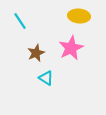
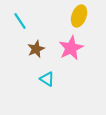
yellow ellipse: rotated 75 degrees counterclockwise
brown star: moved 4 px up
cyan triangle: moved 1 px right, 1 px down
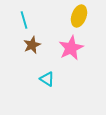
cyan line: moved 4 px right, 1 px up; rotated 18 degrees clockwise
brown star: moved 4 px left, 4 px up
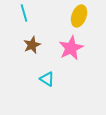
cyan line: moved 7 px up
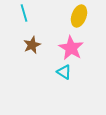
pink star: rotated 15 degrees counterclockwise
cyan triangle: moved 17 px right, 7 px up
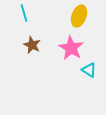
brown star: rotated 24 degrees counterclockwise
cyan triangle: moved 25 px right, 2 px up
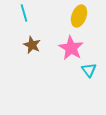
cyan triangle: rotated 21 degrees clockwise
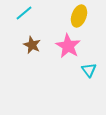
cyan line: rotated 66 degrees clockwise
pink star: moved 3 px left, 2 px up
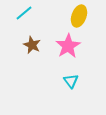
pink star: rotated 10 degrees clockwise
cyan triangle: moved 18 px left, 11 px down
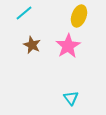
cyan triangle: moved 17 px down
